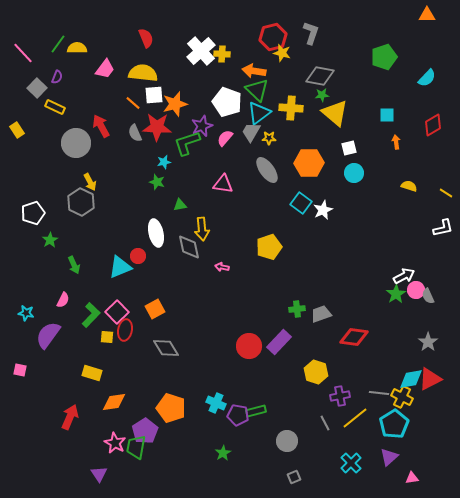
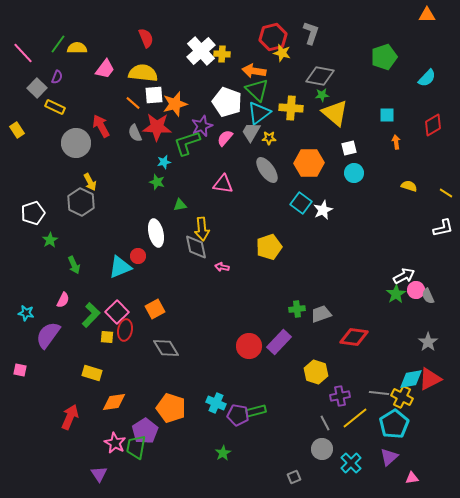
gray diamond at (189, 247): moved 7 px right
gray circle at (287, 441): moved 35 px right, 8 px down
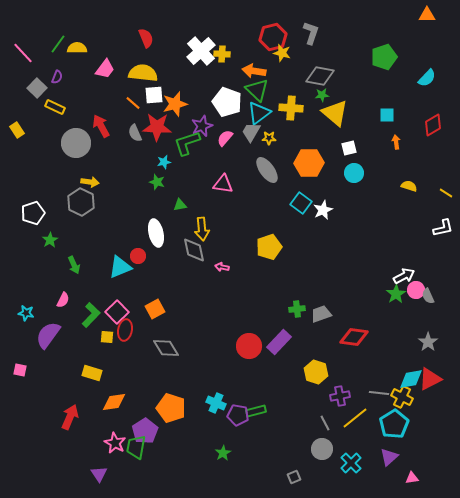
yellow arrow at (90, 182): rotated 54 degrees counterclockwise
gray diamond at (196, 247): moved 2 px left, 3 px down
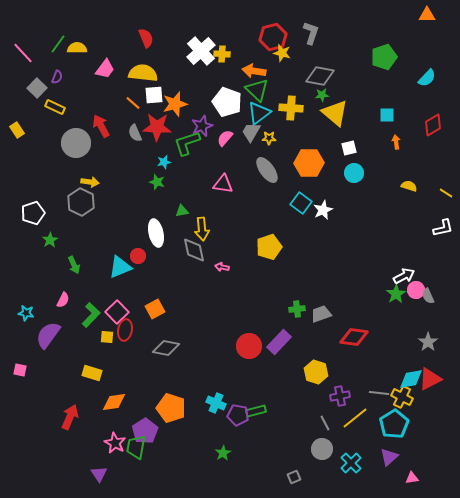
green triangle at (180, 205): moved 2 px right, 6 px down
gray diamond at (166, 348): rotated 48 degrees counterclockwise
